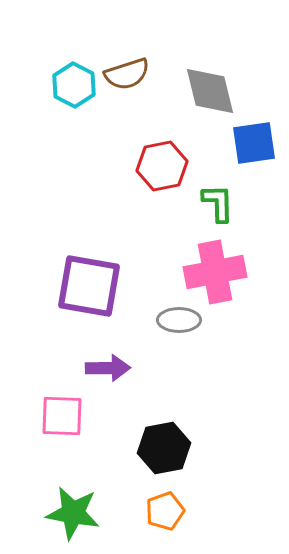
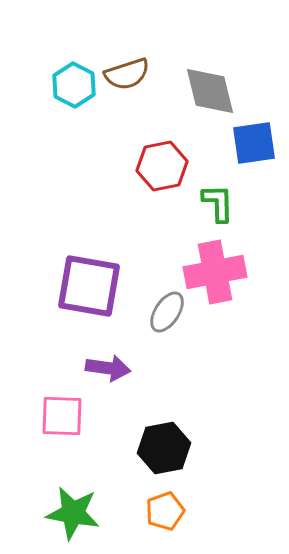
gray ellipse: moved 12 px left, 8 px up; rotated 57 degrees counterclockwise
purple arrow: rotated 9 degrees clockwise
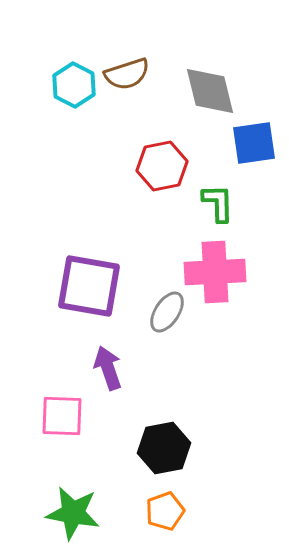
pink cross: rotated 8 degrees clockwise
purple arrow: rotated 117 degrees counterclockwise
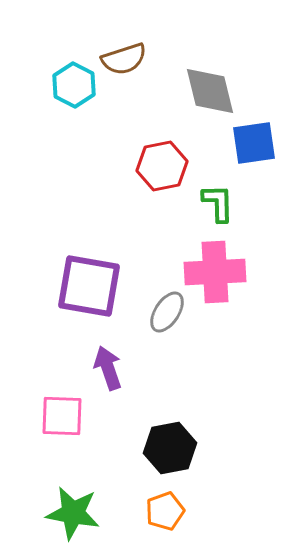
brown semicircle: moved 3 px left, 15 px up
black hexagon: moved 6 px right
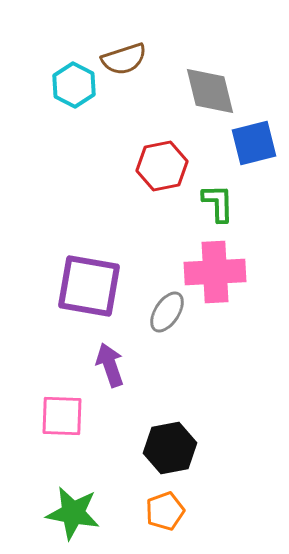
blue square: rotated 6 degrees counterclockwise
purple arrow: moved 2 px right, 3 px up
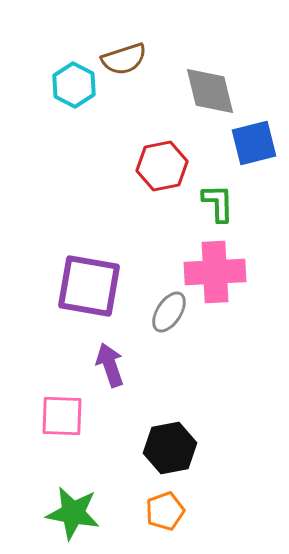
gray ellipse: moved 2 px right
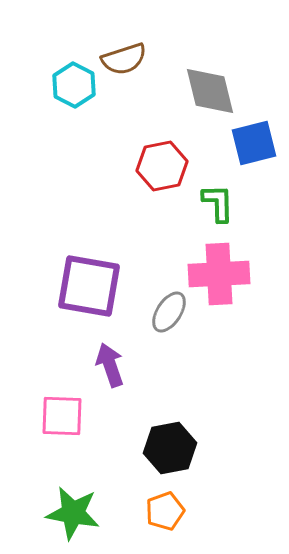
pink cross: moved 4 px right, 2 px down
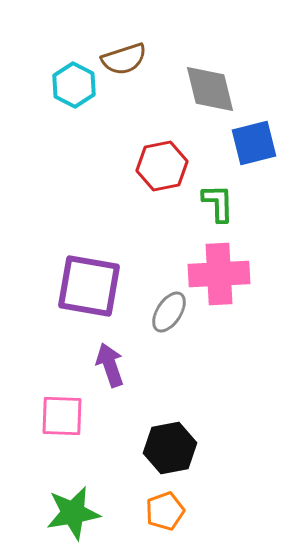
gray diamond: moved 2 px up
green star: rotated 20 degrees counterclockwise
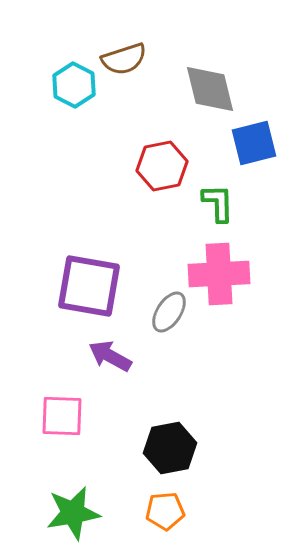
purple arrow: moved 9 px up; rotated 42 degrees counterclockwise
orange pentagon: rotated 15 degrees clockwise
